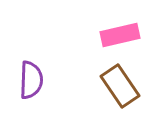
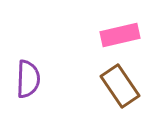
purple semicircle: moved 3 px left, 1 px up
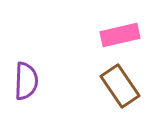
purple semicircle: moved 2 px left, 2 px down
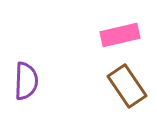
brown rectangle: moved 7 px right
